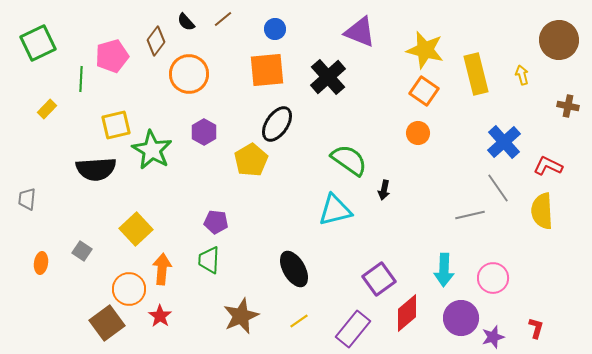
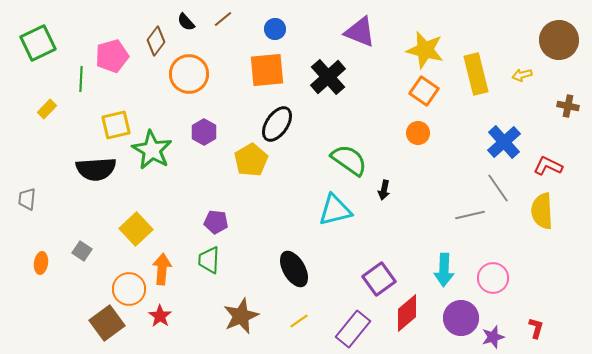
yellow arrow at (522, 75): rotated 90 degrees counterclockwise
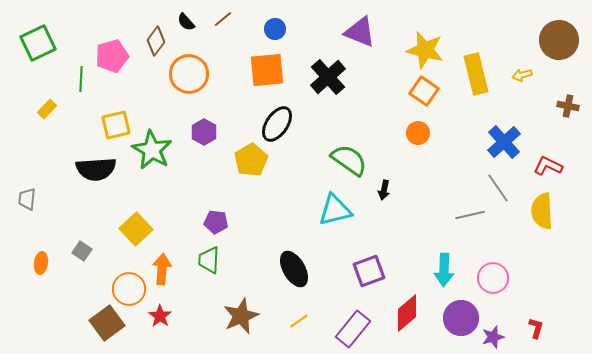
purple square at (379, 279): moved 10 px left, 8 px up; rotated 16 degrees clockwise
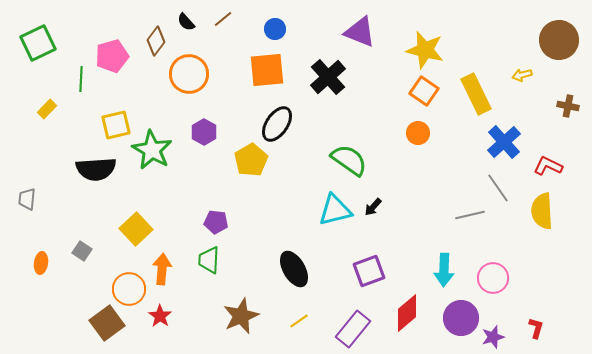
yellow rectangle at (476, 74): moved 20 px down; rotated 12 degrees counterclockwise
black arrow at (384, 190): moved 11 px left, 17 px down; rotated 30 degrees clockwise
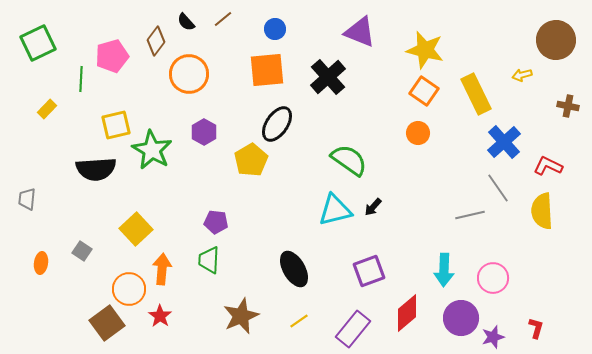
brown circle at (559, 40): moved 3 px left
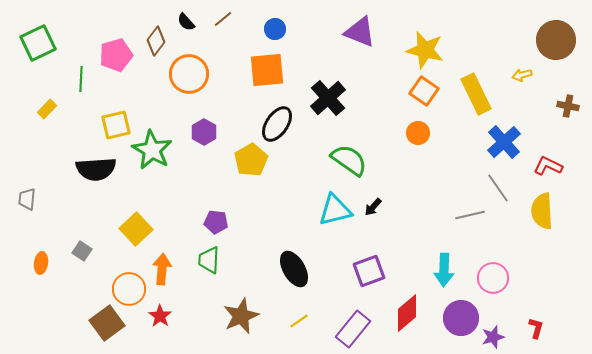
pink pentagon at (112, 56): moved 4 px right, 1 px up
black cross at (328, 77): moved 21 px down
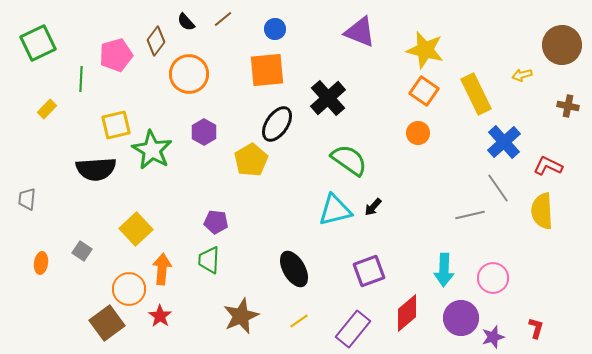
brown circle at (556, 40): moved 6 px right, 5 px down
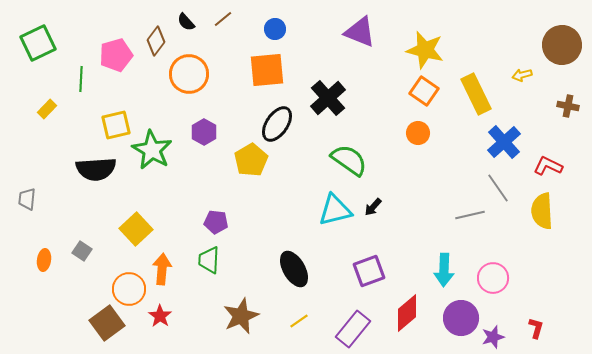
orange ellipse at (41, 263): moved 3 px right, 3 px up
